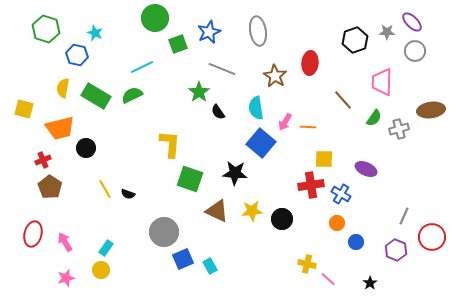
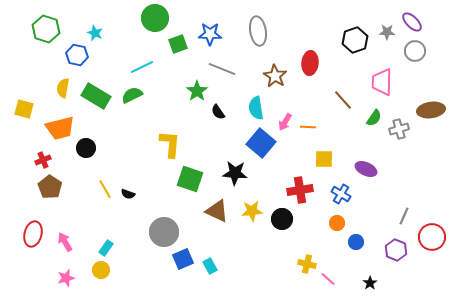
blue star at (209, 32): moved 1 px right, 2 px down; rotated 25 degrees clockwise
green star at (199, 92): moved 2 px left, 1 px up
red cross at (311, 185): moved 11 px left, 5 px down
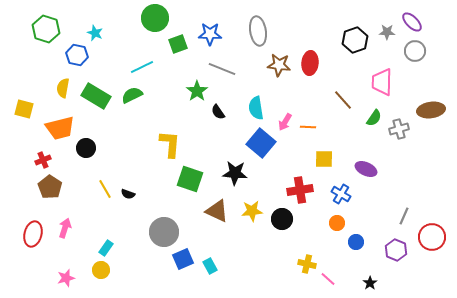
brown star at (275, 76): moved 4 px right, 11 px up; rotated 25 degrees counterclockwise
pink arrow at (65, 242): moved 14 px up; rotated 48 degrees clockwise
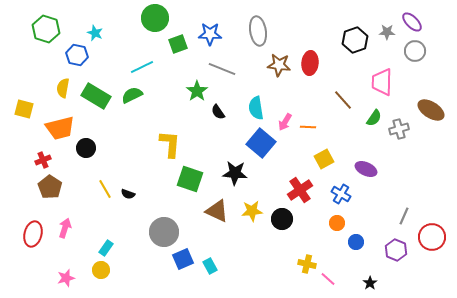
brown ellipse at (431, 110): rotated 40 degrees clockwise
yellow square at (324, 159): rotated 30 degrees counterclockwise
red cross at (300, 190): rotated 25 degrees counterclockwise
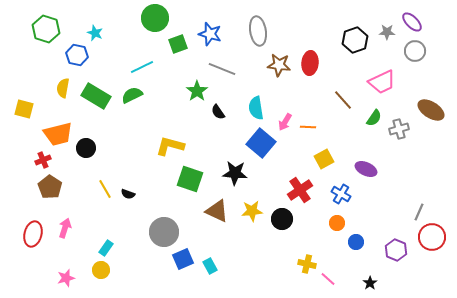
blue star at (210, 34): rotated 15 degrees clockwise
pink trapezoid at (382, 82): rotated 116 degrees counterclockwise
orange trapezoid at (60, 128): moved 2 px left, 6 px down
yellow L-shape at (170, 144): moved 2 px down; rotated 80 degrees counterclockwise
gray line at (404, 216): moved 15 px right, 4 px up
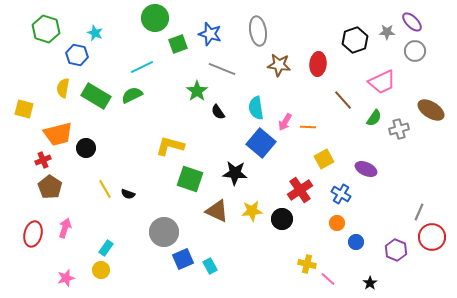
red ellipse at (310, 63): moved 8 px right, 1 px down
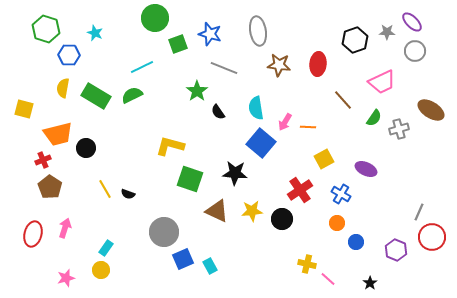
blue hexagon at (77, 55): moved 8 px left; rotated 10 degrees counterclockwise
gray line at (222, 69): moved 2 px right, 1 px up
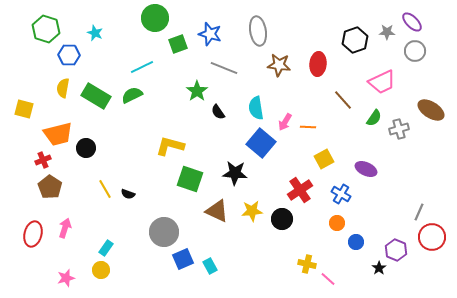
black star at (370, 283): moved 9 px right, 15 px up
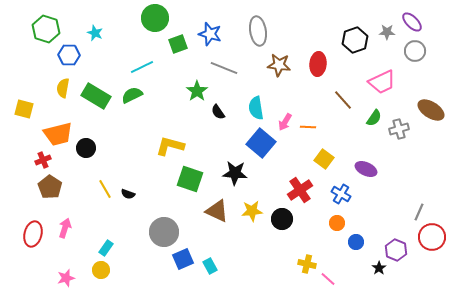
yellow square at (324, 159): rotated 24 degrees counterclockwise
